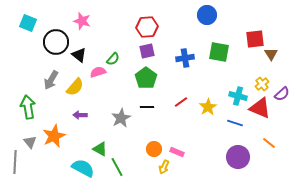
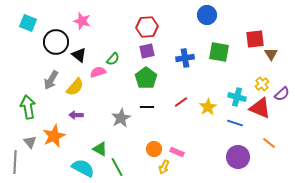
cyan cross: moved 1 px left, 1 px down
purple arrow: moved 4 px left
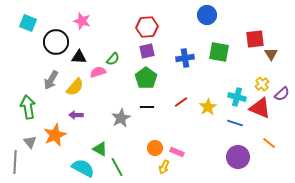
black triangle: moved 2 px down; rotated 35 degrees counterclockwise
orange star: moved 1 px right, 1 px up
orange circle: moved 1 px right, 1 px up
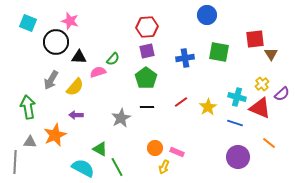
pink star: moved 12 px left
gray triangle: rotated 48 degrees counterclockwise
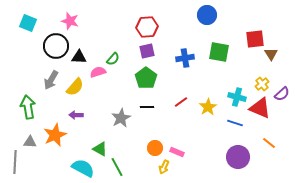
black circle: moved 4 px down
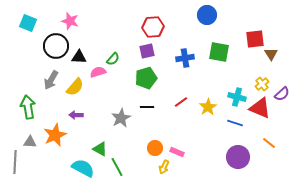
red hexagon: moved 6 px right
green pentagon: rotated 20 degrees clockwise
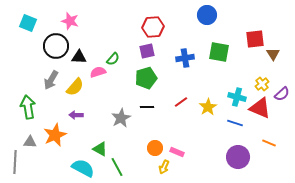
brown triangle: moved 2 px right
orange line: rotated 16 degrees counterclockwise
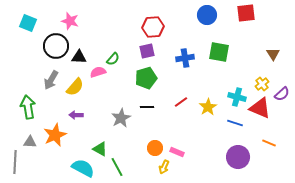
red square: moved 9 px left, 26 px up
